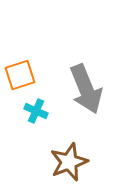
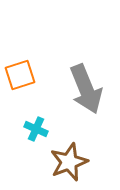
cyan cross: moved 18 px down
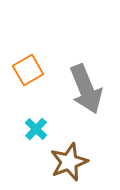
orange square: moved 8 px right, 5 px up; rotated 12 degrees counterclockwise
cyan cross: rotated 20 degrees clockwise
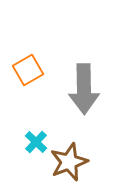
gray arrow: moved 2 px left; rotated 21 degrees clockwise
cyan cross: moved 13 px down
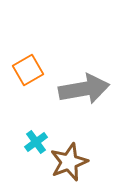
gray arrow: rotated 99 degrees counterclockwise
cyan cross: rotated 10 degrees clockwise
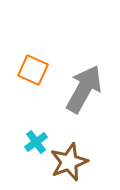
orange square: moved 5 px right; rotated 36 degrees counterclockwise
gray arrow: rotated 51 degrees counterclockwise
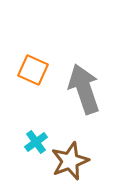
gray arrow: rotated 48 degrees counterclockwise
brown star: moved 1 px right, 1 px up
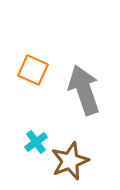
gray arrow: moved 1 px down
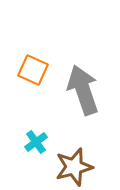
gray arrow: moved 1 px left
brown star: moved 4 px right, 6 px down; rotated 6 degrees clockwise
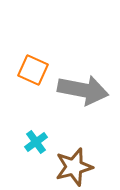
gray arrow: rotated 120 degrees clockwise
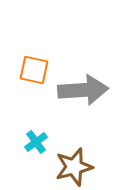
orange square: moved 1 px right; rotated 12 degrees counterclockwise
gray arrow: rotated 15 degrees counterclockwise
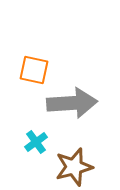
gray arrow: moved 11 px left, 13 px down
